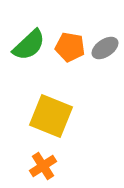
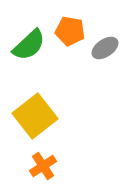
orange pentagon: moved 16 px up
yellow square: moved 16 px left; rotated 30 degrees clockwise
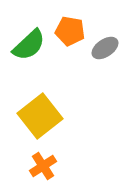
yellow square: moved 5 px right
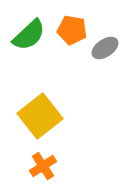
orange pentagon: moved 2 px right, 1 px up
green semicircle: moved 10 px up
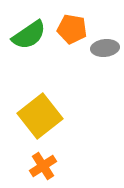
orange pentagon: moved 1 px up
green semicircle: rotated 9 degrees clockwise
gray ellipse: rotated 28 degrees clockwise
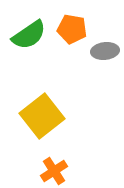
gray ellipse: moved 3 px down
yellow square: moved 2 px right
orange cross: moved 11 px right, 5 px down
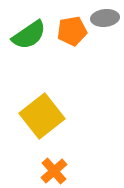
orange pentagon: moved 2 px down; rotated 20 degrees counterclockwise
gray ellipse: moved 33 px up
orange cross: rotated 8 degrees counterclockwise
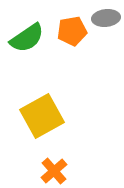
gray ellipse: moved 1 px right
green semicircle: moved 2 px left, 3 px down
yellow square: rotated 9 degrees clockwise
